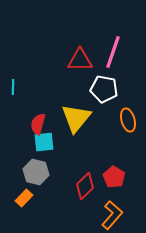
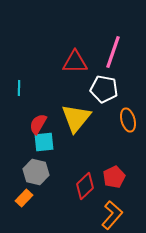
red triangle: moved 5 px left, 2 px down
cyan line: moved 6 px right, 1 px down
red semicircle: rotated 15 degrees clockwise
red pentagon: rotated 15 degrees clockwise
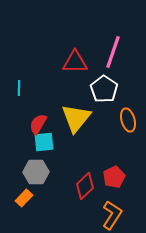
white pentagon: rotated 24 degrees clockwise
gray hexagon: rotated 15 degrees counterclockwise
orange L-shape: rotated 8 degrees counterclockwise
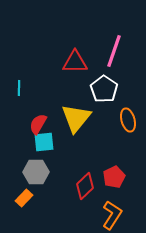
pink line: moved 1 px right, 1 px up
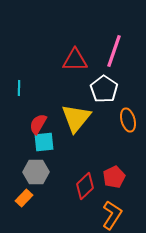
red triangle: moved 2 px up
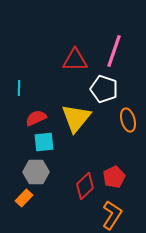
white pentagon: rotated 16 degrees counterclockwise
red semicircle: moved 2 px left, 6 px up; rotated 35 degrees clockwise
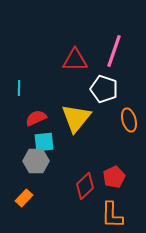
orange ellipse: moved 1 px right
gray hexagon: moved 11 px up
orange L-shape: rotated 148 degrees clockwise
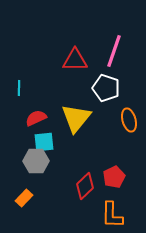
white pentagon: moved 2 px right, 1 px up
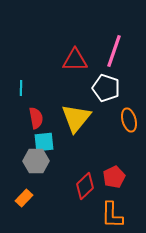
cyan line: moved 2 px right
red semicircle: rotated 105 degrees clockwise
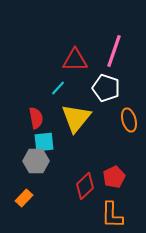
cyan line: moved 37 px right; rotated 42 degrees clockwise
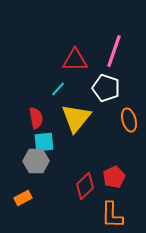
cyan line: moved 1 px down
orange rectangle: moved 1 px left; rotated 18 degrees clockwise
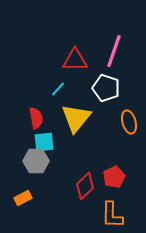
orange ellipse: moved 2 px down
